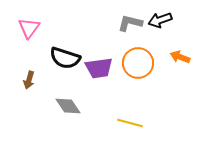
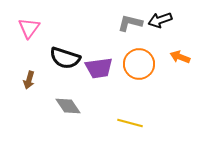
orange circle: moved 1 px right, 1 px down
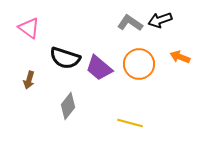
gray L-shape: rotated 20 degrees clockwise
pink triangle: rotated 30 degrees counterclockwise
purple trapezoid: rotated 48 degrees clockwise
gray diamond: rotated 72 degrees clockwise
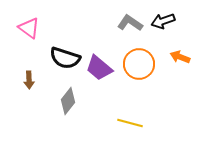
black arrow: moved 3 px right, 1 px down
brown arrow: rotated 18 degrees counterclockwise
gray diamond: moved 5 px up
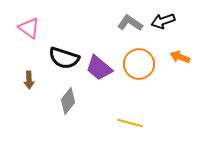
black semicircle: moved 1 px left
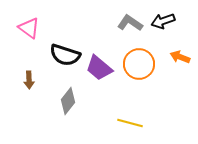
black semicircle: moved 1 px right, 3 px up
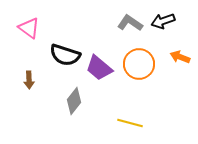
gray diamond: moved 6 px right
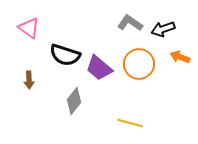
black arrow: moved 8 px down
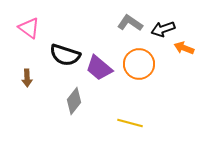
orange arrow: moved 4 px right, 9 px up
brown arrow: moved 2 px left, 2 px up
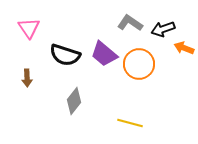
pink triangle: rotated 20 degrees clockwise
purple trapezoid: moved 5 px right, 14 px up
